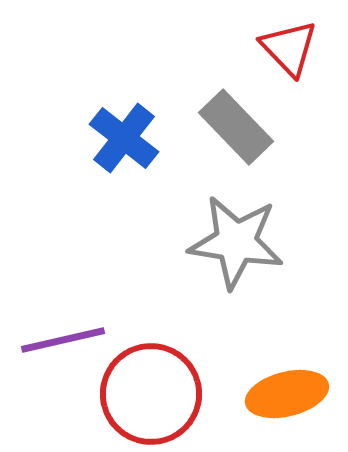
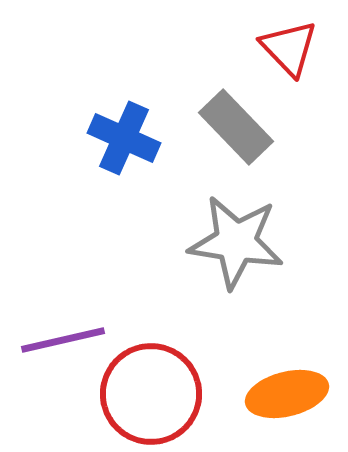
blue cross: rotated 14 degrees counterclockwise
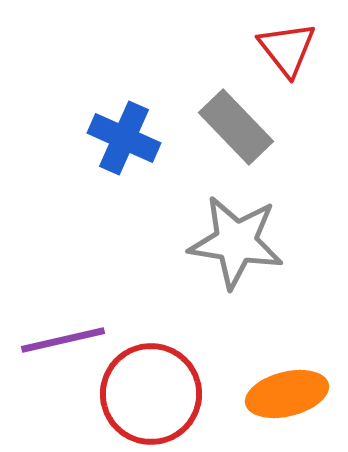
red triangle: moved 2 px left, 1 px down; rotated 6 degrees clockwise
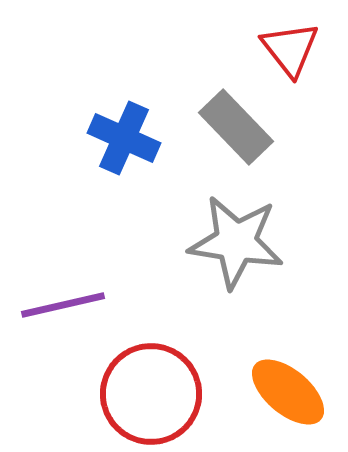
red triangle: moved 3 px right
purple line: moved 35 px up
orange ellipse: moved 1 px right, 2 px up; rotated 54 degrees clockwise
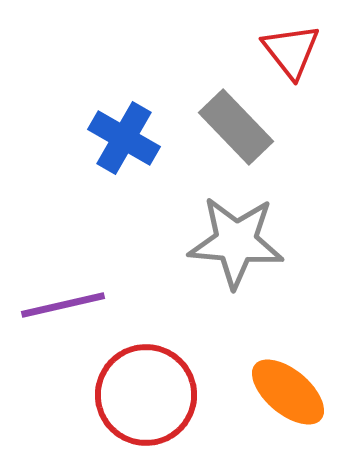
red triangle: moved 1 px right, 2 px down
blue cross: rotated 6 degrees clockwise
gray star: rotated 4 degrees counterclockwise
red circle: moved 5 px left, 1 px down
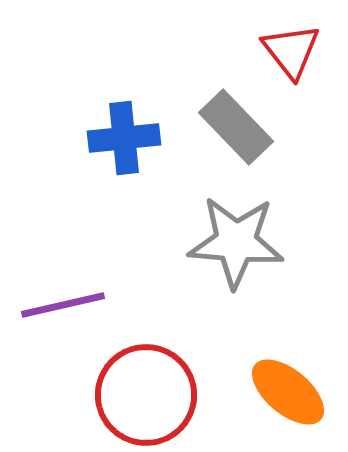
blue cross: rotated 36 degrees counterclockwise
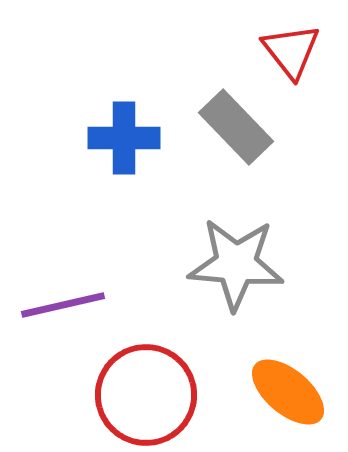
blue cross: rotated 6 degrees clockwise
gray star: moved 22 px down
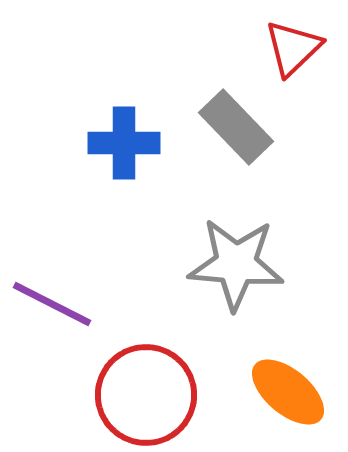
red triangle: moved 2 px right, 3 px up; rotated 24 degrees clockwise
blue cross: moved 5 px down
purple line: moved 11 px left, 1 px up; rotated 40 degrees clockwise
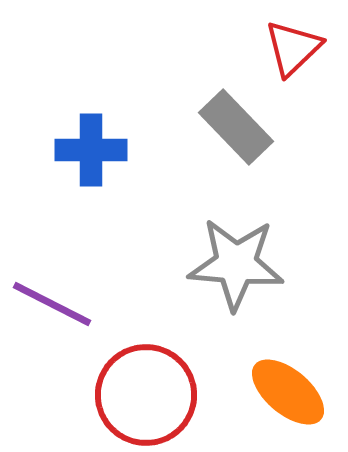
blue cross: moved 33 px left, 7 px down
